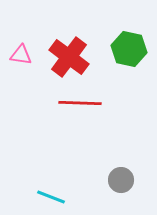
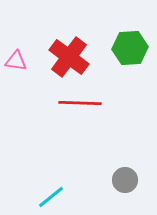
green hexagon: moved 1 px right, 1 px up; rotated 16 degrees counterclockwise
pink triangle: moved 5 px left, 6 px down
gray circle: moved 4 px right
cyan line: rotated 60 degrees counterclockwise
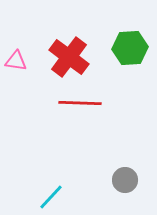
cyan line: rotated 8 degrees counterclockwise
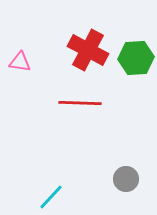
green hexagon: moved 6 px right, 10 px down
red cross: moved 19 px right, 7 px up; rotated 9 degrees counterclockwise
pink triangle: moved 4 px right, 1 px down
gray circle: moved 1 px right, 1 px up
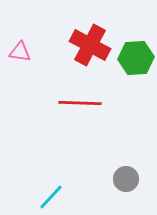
red cross: moved 2 px right, 5 px up
pink triangle: moved 10 px up
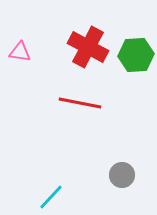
red cross: moved 2 px left, 2 px down
green hexagon: moved 3 px up
red line: rotated 9 degrees clockwise
gray circle: moved 4 px left, 4 px up
